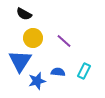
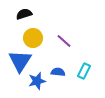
black semicircle: rotated 133 degrees clockwise
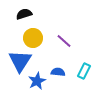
blue star: rotated 12 degrees counterclockwise
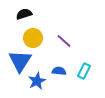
blue semicircle: moved 1 px right, 1 px up
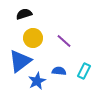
blue triangle: rotated 20 degrees clockwise
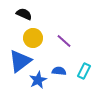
black semicircle: rotated 42 degrees clockwise
blue star: moved 1 px right, 1 px up
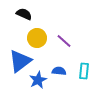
yellow circle: moved 4 px right
cyan rectangle: rotated 21 degrees counterclockwise
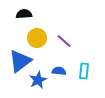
black semicircle: rotated 28 degrees counterclockwise
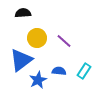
black semicircle: moved 1 px left, 1 px up
blue triangle: moved 1 px right, 1 px up
cyan rectangle: rotated 28 degrees clockwise
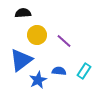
yellow circle: moved 3 px up
